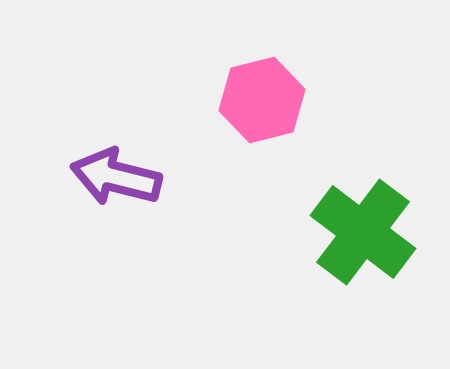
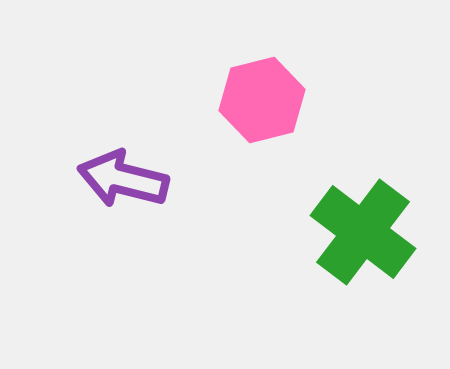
purple arrow: moved 7 px right, 2 px down
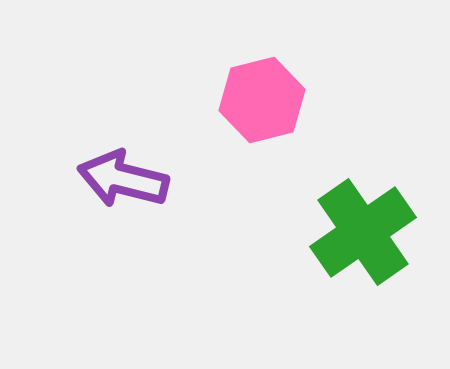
green cross: rotated 18 degrees clockwise
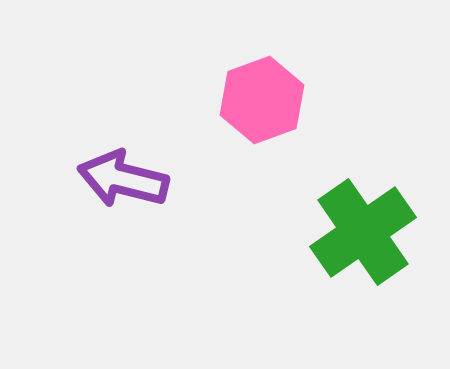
pink hexagon: rotated 6 degrees counterclockwise
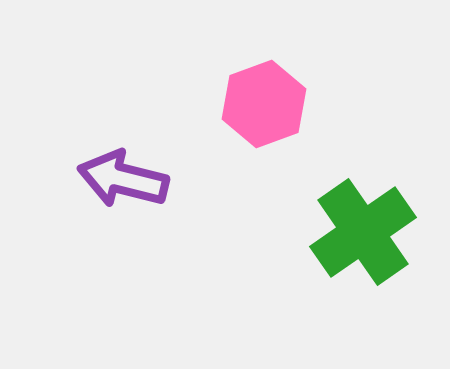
pink hexagon: moved 2 px right, 4 px down
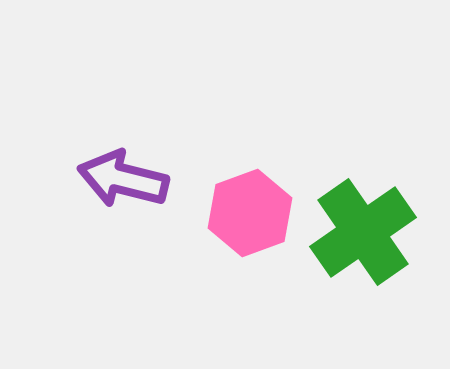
pink hexagon: moved 14 px left, 109 px down
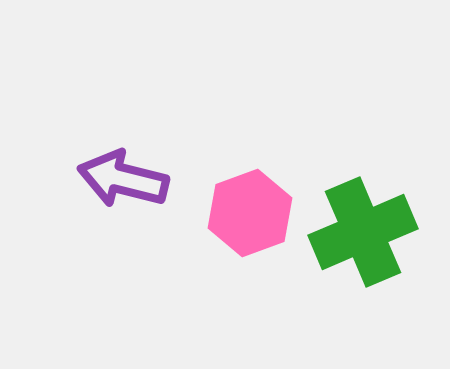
green cross: rotated 12 degrees clockwise
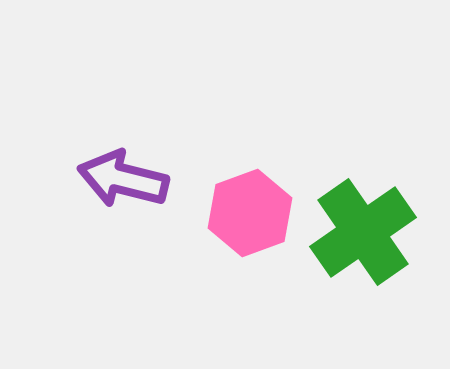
green cross: rotated 12 degrees counterclockwise
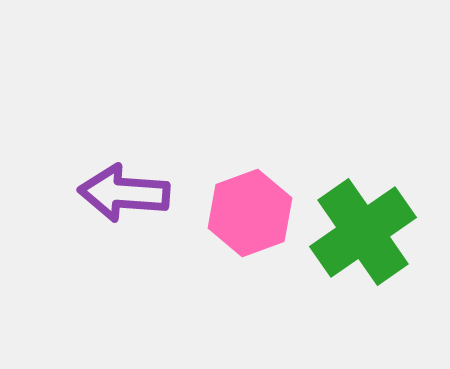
purple arrow: moved 1 px right, 14 px down; rotated 10 degrees counterclockwise
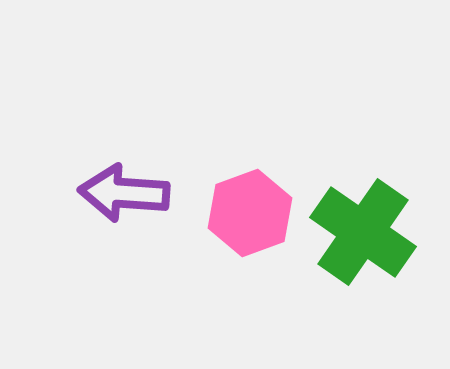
green cross: rotated 20 degrees counterclockwise
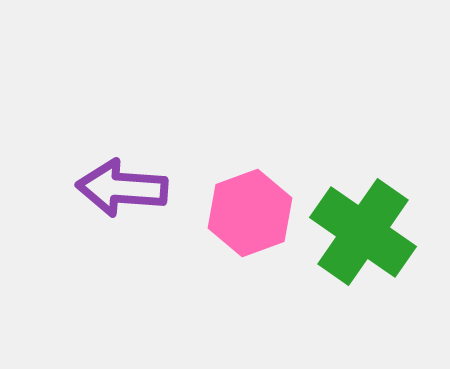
purple arrow: moved 2 px left, 5 px up
